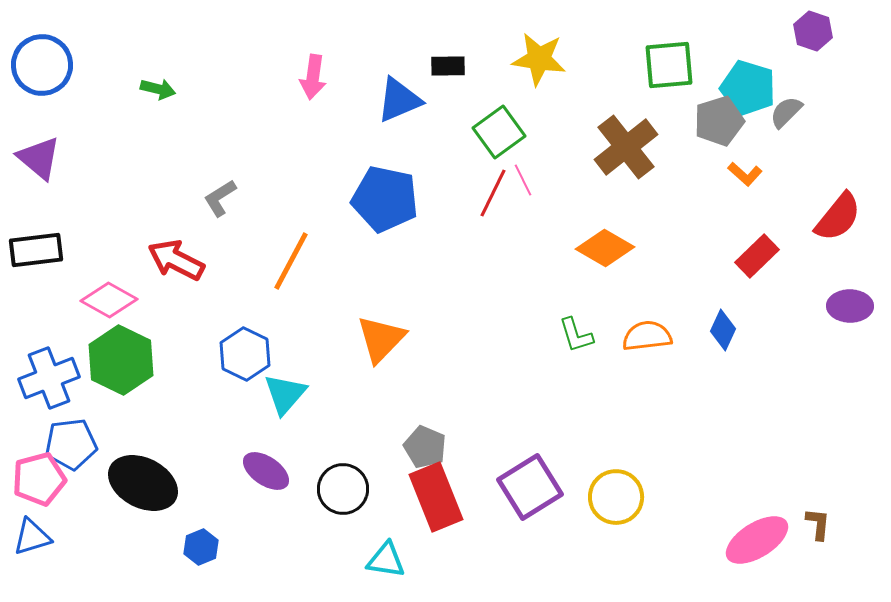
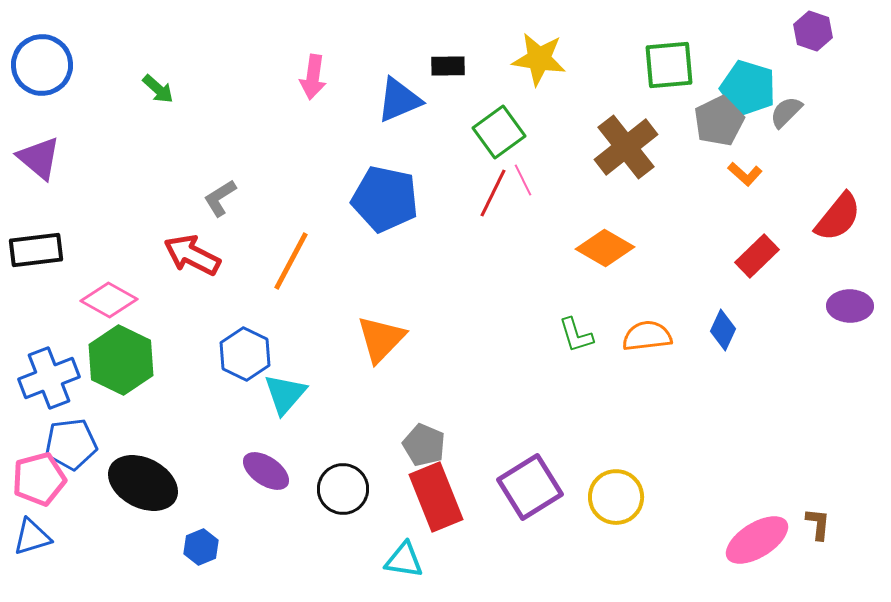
green arrow at (158, 89): rotated 28 degrees clockwise
gray pentagon at (719, 121): rotated 9 degrees counterclockwise
red arrow at (176, 260): moved 16 px right, 5 px up
gray pentagon at (425, 447): moved 1 px left, 2 px up
cyan triangle at (386, 560): moved 18 px right
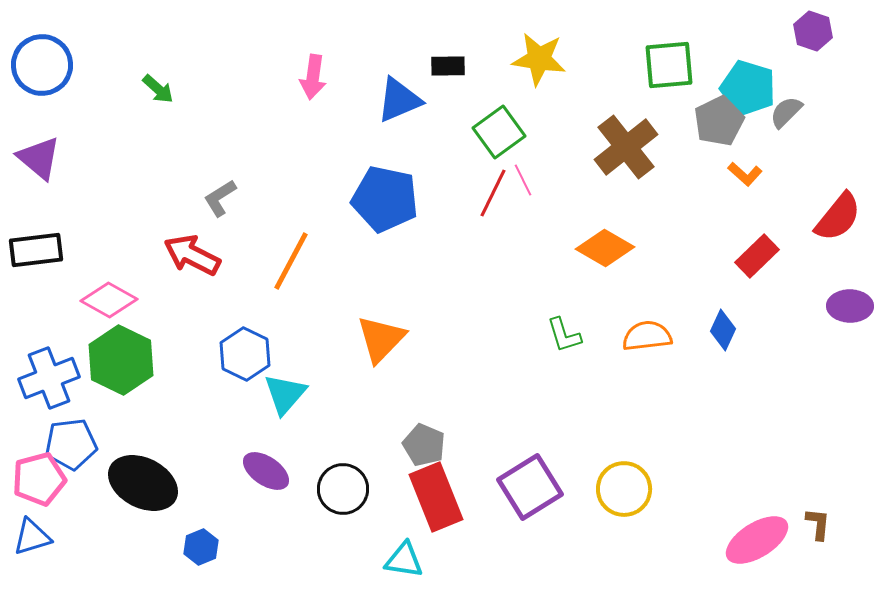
green L-shape at (576, 335): moved 12 px left
yellow circle at (616, 497): moved 8 px right, 8 px up
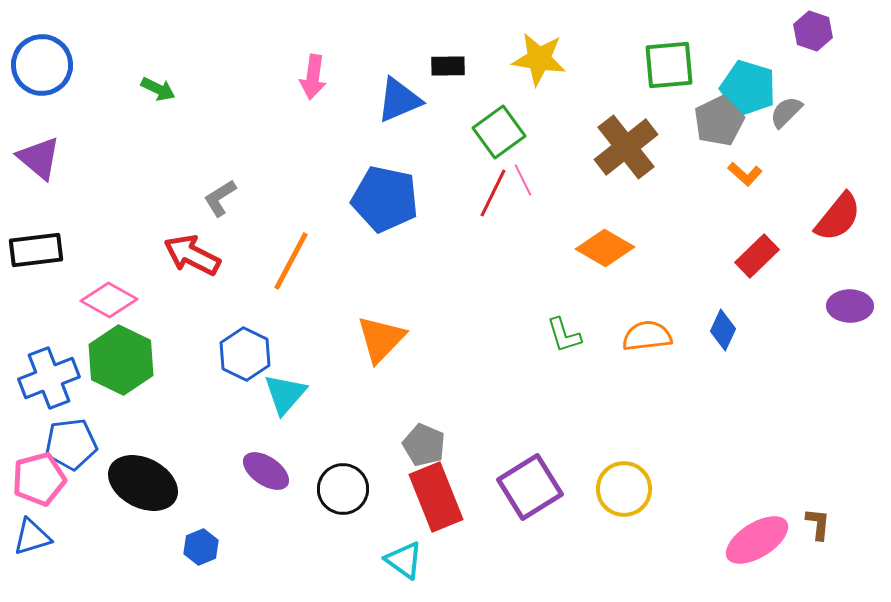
green arrow at (158, 89): rotated 16 degrees counterclockwise
cyan triangle at (404, 560): rotated 27 degrees clockwise
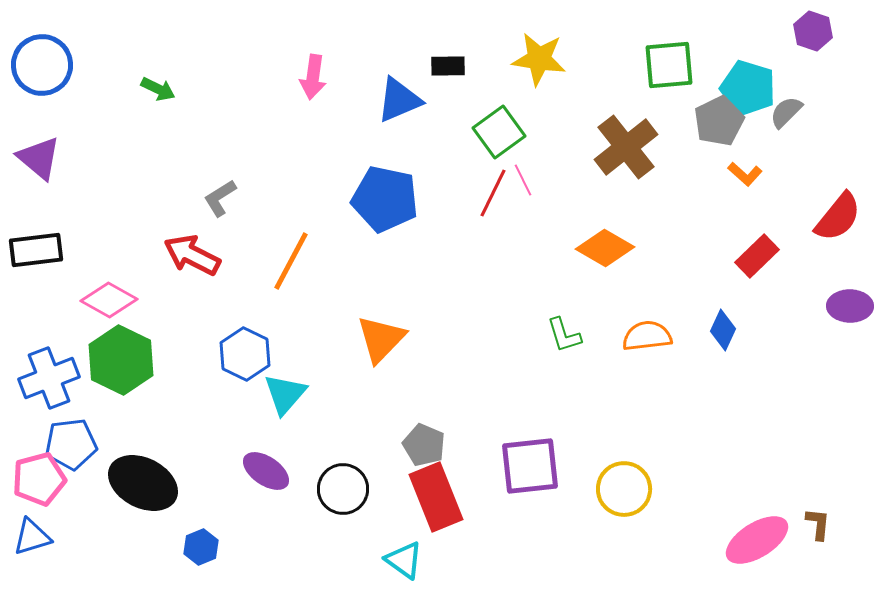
purple square at (530, 487): moved 21 px up; rotated 26 degrees clockwise
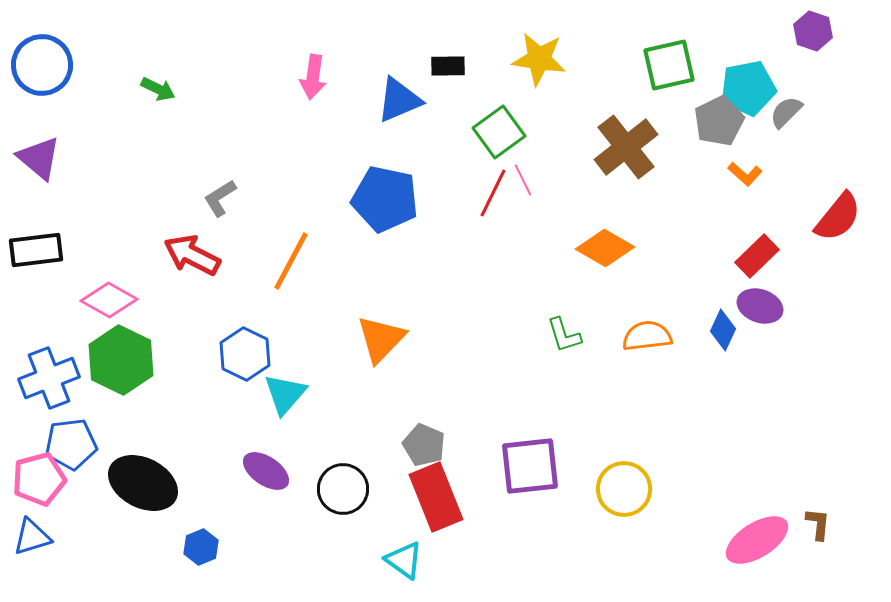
green square at (669, 65): rotated 8 degrees counterclockwise
cyan pentagon at (748, 88): rotated 28 degrees counterclockwise
purple ellipse at (850, 306): moved 90 px left; rotated 18 degrees clockwise
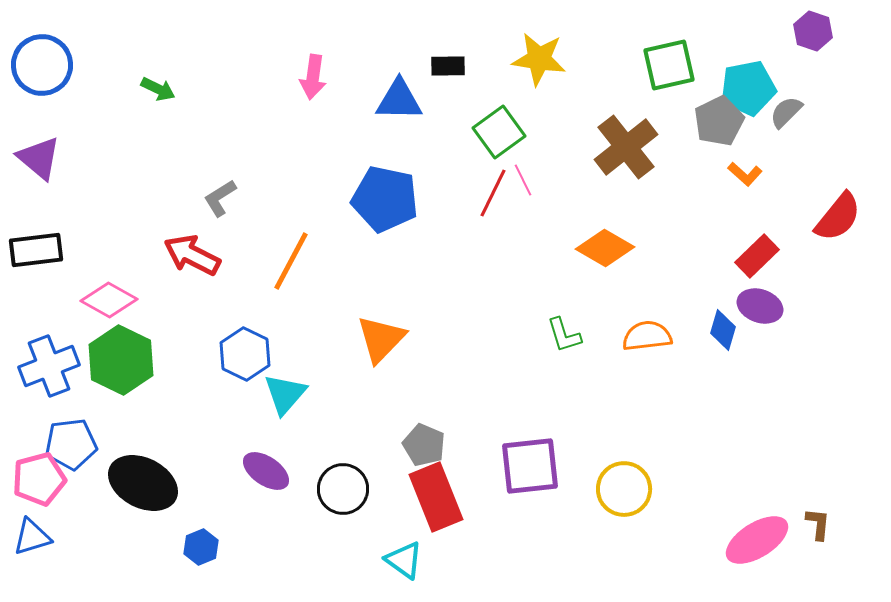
blue triangle at (399, 100): rotated 24 degrees clockwise
blue diamond at (723, 330): rotated 9 degrees counterclockwise
blue cross at (49, 378): moved 12 px up
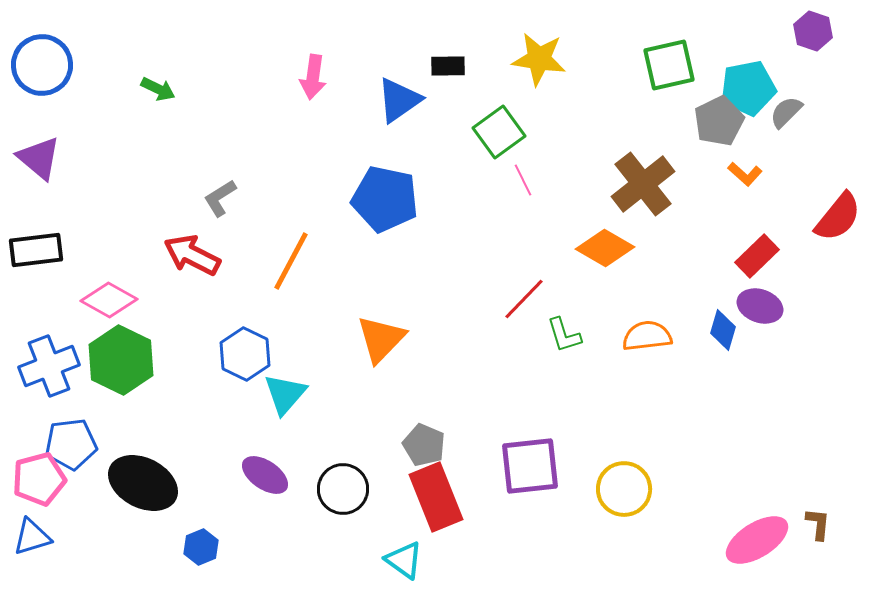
blue triangle at (399, 100): rotated 36 degrees counterclockwise
brown cross at (626, 147): moved 17 px right, 37 px down
red line at (493, 193): moved 31 px right, 106 px down; rotated 18 degrees clockwise
purple ellipse at (266, 471): moved 1 px left, 4 px down
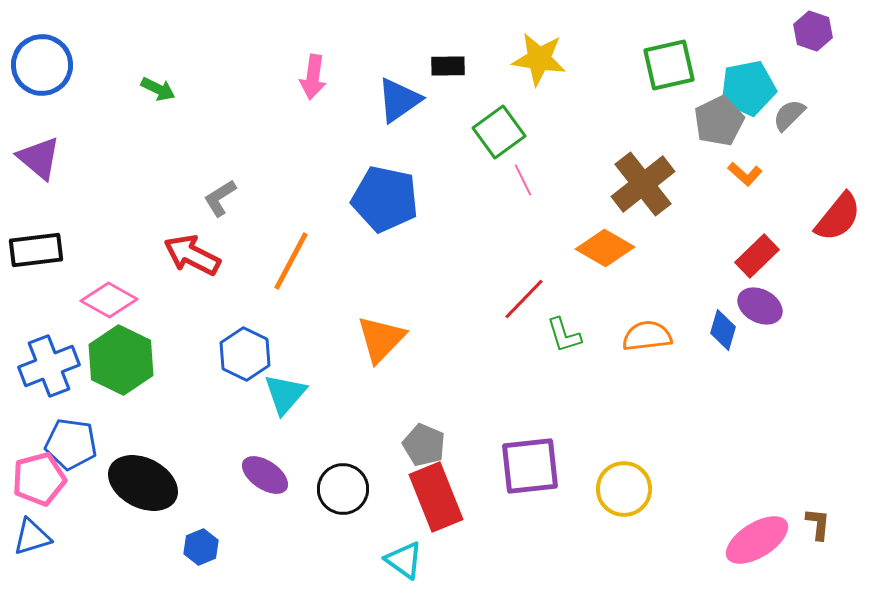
gray semicircle at (786, 112): moved 3 px right, 3 px down
purple ellipse at (760, 306): rotated 9 degrees clockwise
blue pentagon at (71, 444): rotated 15 degrees clockwise
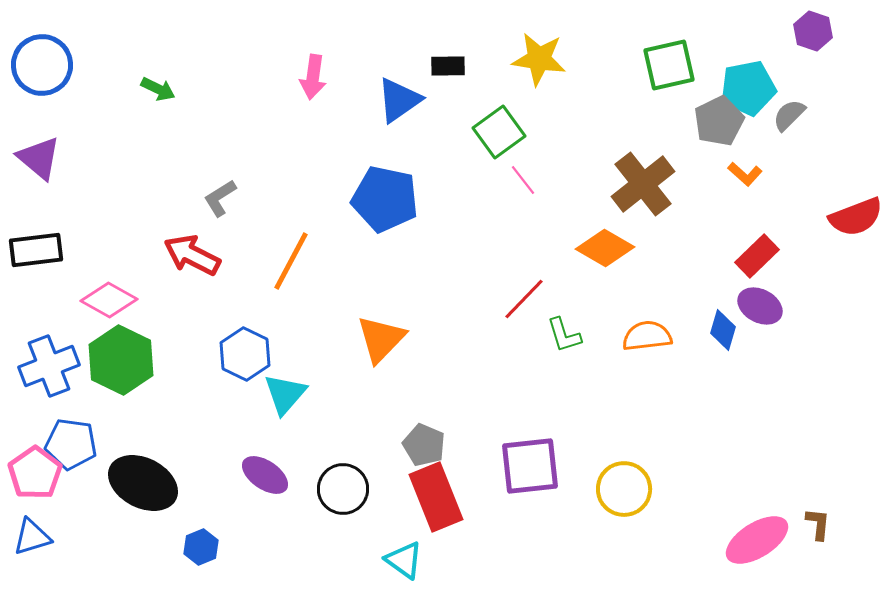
pink line at (523, 180): rotated 12 degrees counterclockwise
red semicircle at (838, 217): moved 18 px right; rotated 30 degrees clockwise
pink pentagon at (39, 479): moved 4 px left, 6 px up; rotated 20 degrees counterclockwise
